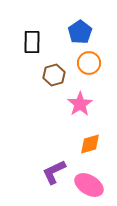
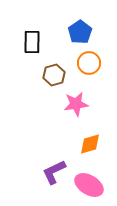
pink star: moved 4 px left; rotated 25 degrees clockwise
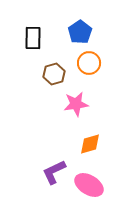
black rectangle: moved 1 px right, 4 px up
brown hexagon: moved 1 px up
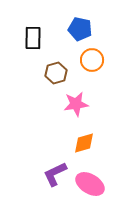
blue pentagon: moved 3 px up; rotated 25 degrees counterclockwise
orange circle: moved 3 px right, 3 px up
brown hexagon: moved 2 px right, 1 px up
orange diamond: moved 6 px left, 1 px up
purple L-shape: moved 1 px right, 2 px down
pink ellipse: moved 1 px right, 1 px up
